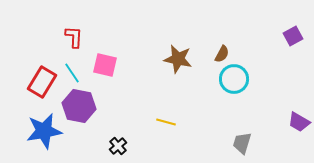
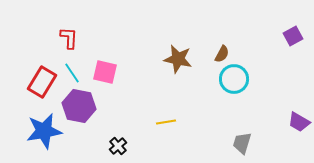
red L-shape: moved 5 px left, 1 px down
pink square: moved 7 px down
yellow line: rotated 24 degrees counterclockwise
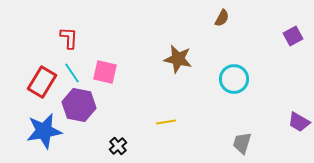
brown semicircle: moved 36 px up
purple hexagon: moved 1 px up
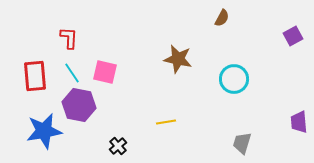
red rectangle: moved 7 px left, 6 px up; rotated 36 degrees counterclockwise
purple trapezoid: rotated 55 degrees clockwise
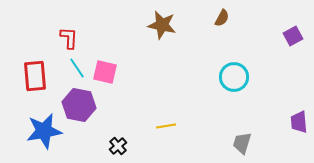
brown star: moved 16 px left, 34 px up
cyan line: moved 5 px right, 5 px up
cyan circle: moved 2 px up
yellow line: moved 4 px down
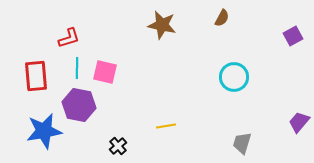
red L-shape: rotated 70 degrees clockwise
cyan line: rotated 35 degrees clockwise
red rectangle: moved 1 px right
purple trapezoid: rotated 45 degrees clockwise
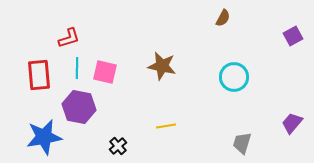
brown semicircle: moved 1 px right
brown star: moved 41 px down
red rectangle: moved 3 px right, 1 px up
purple hexagon: moved 2 px down
purple trapezoid: moved 7 px left, 1 px down
blue star: moved 6 px down
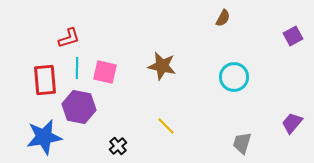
red rectangle: moved 6 px right, 5 px down
yellow line: rotated 54 degrees clockwise
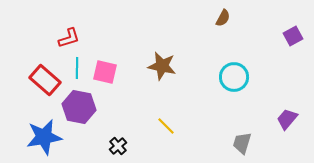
red rectangle: rotated 44 degrees counterclockwise
purple trapezoid: moved 5 px left, 4 px up
